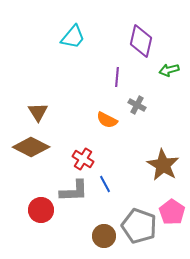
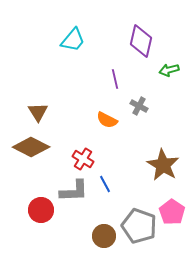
cyan trapezoid: moved 3 px down
purple line: moved 2 px left, 2 px down; rotated 18 degrees counterclockwise
gray cross: moved 2 px right, 1 px down
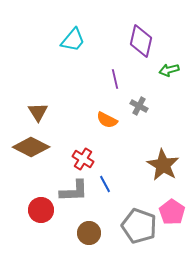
brown circle: moved 15 px left, 3 px up
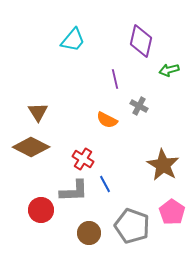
gray pentagon: moved 7 px left
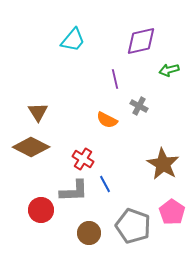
purple diamond: rotated 64 degrees clockwise
brown star: moved 1 px up
gray pentagon: moved 1 px right
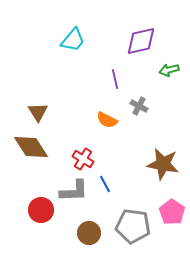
brown diamond: rotated 30 degrees clockwise
brown star: rotated 20 degrees counterclockwise
gray pentagon: rotated 12 degrees counterclockwise
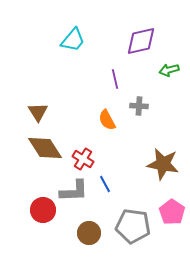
gray cross: rotated 24 degrees counterclockwise
orange semicircle: rotated 35 degrees clockwise
brown diamond: moved 14 px right, 1 px down
red circle: moved 2 px right
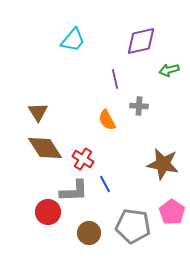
red circle: moved 5 px right, 2 px down
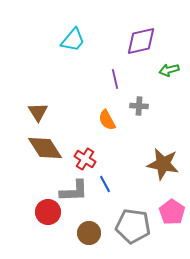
red cross: moved 2 px right
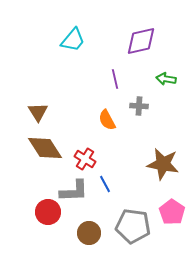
green arrow: moved 3 px left, 9 px down; rotated 24 degrees clockwise
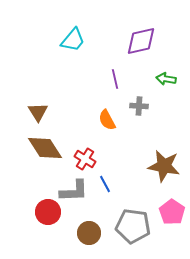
brown star: moved 1 px right, 2 px down
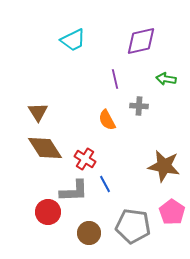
cyan trapezoid: rotated 24 degrees clockwise
